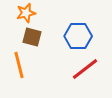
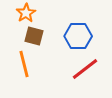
orange star: rotated 18 degrees counterclockwise
brown square: moved 2 px right, 1 px up
orange line: moved 5 px right, 1 px up
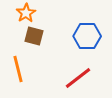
blue hexagon: moved 9 px right
orange line: moved 6 px left, 5 px down
red line: moved 7 px left, 9 px down
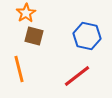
blue hexagon: rotated 12 degrees clockwise
orange line: moved 1 px right
red line: moved 1 px left, 2 px up
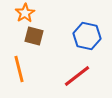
orange star: moved 1 px left
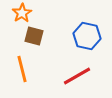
orange star: moved 3 px left
orange line: moved 3 px right
red line: rotated 8 degrees clockwise
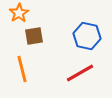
orange star: moved 3 px left
brown square: rotated 24 degrees counterclockwise
red line: moved 3 px right, 3 px up
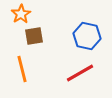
orange star: moved 2 px right, 1 px down
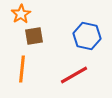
orange line: rotated 20 degrees clockwise
red line: moved 6 px left, 2 px down
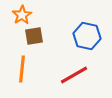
orange star: moved 1 px right, 1 px down
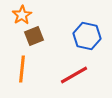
brown square: rotated 12 degrees counterclockwise
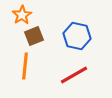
blue hexagon: moved 10 px left
orange line: moved 3 px right, 3 px up
